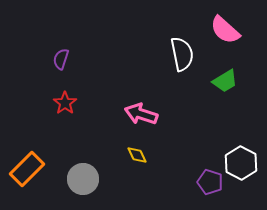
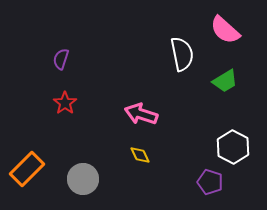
yellow diamond: moved 3 px right
white hexagon: moved 8 px left, 16 px up
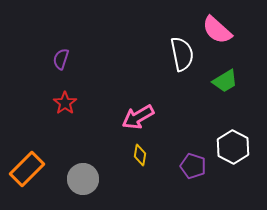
pink semicircle: moved 8 px left
pink arrow: moved 3 px left, 3 px down; rotated 48 degrees counterclockwise
yellow diamond: rotated 35 degrees clockwise
purple pentagon: moved 17 px left, 16 px up
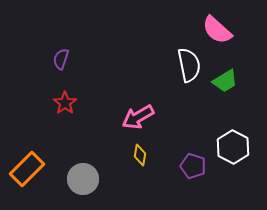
white semicircle: moved 7 px right, 11 px down
